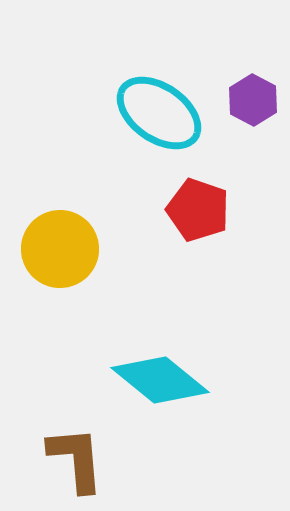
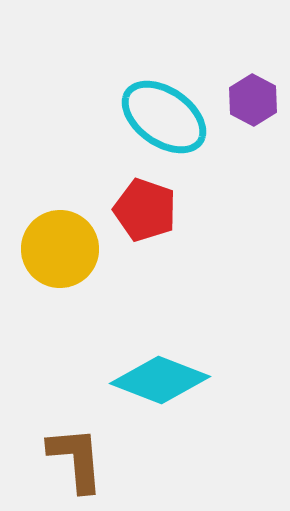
cyan ellipse: moved 5 px right, 4 px down
red pentagon: moved 53 px left
cyan diamond: rotated 18 degrees counterclockwise
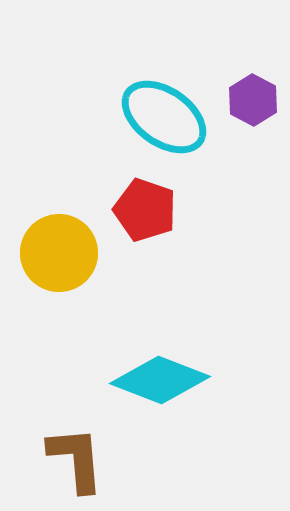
yellow circle: moved 1 px left, 4 px down
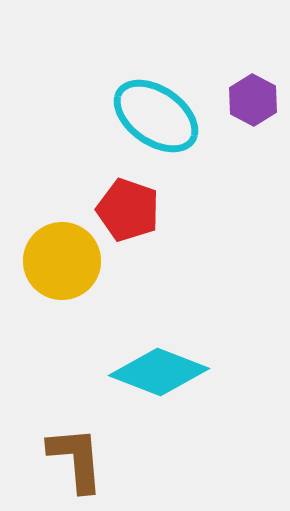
cyan ellipse: moved 8 px left, 1 px up
red pentagon: moved 17 px left
yellow circle: moved 3 px right, 8 px down
cyan diamond: moved 1 px left, 8 px up
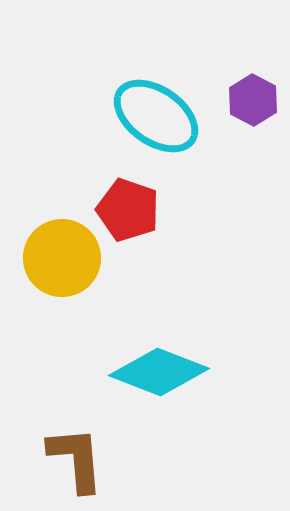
yellow circle: moved 3 px up
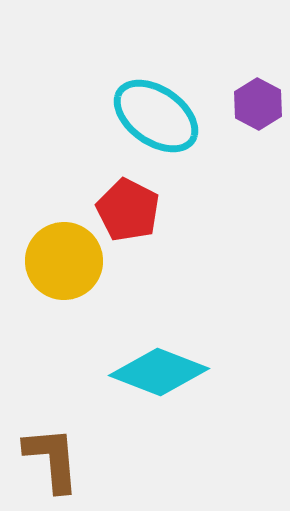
purple hexagon: moved 5 px right, 4 px down
red pentagon: rotated 8 degrees clockwise
yellow circle: moved 2 px right, 3 px down
brown L-shape: moved 24 px left
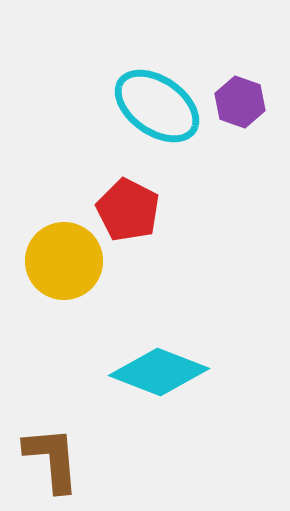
purple hexagon: moved 18 px left, 2 px up; rotated 9 degrees counterclockwise
cyan ellipse: moved 1 px right, 10 px up
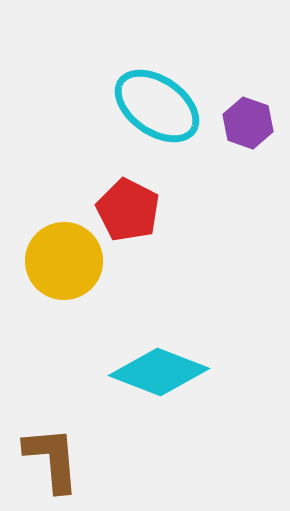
purple hexagon: moved 8 px right, 21 px down
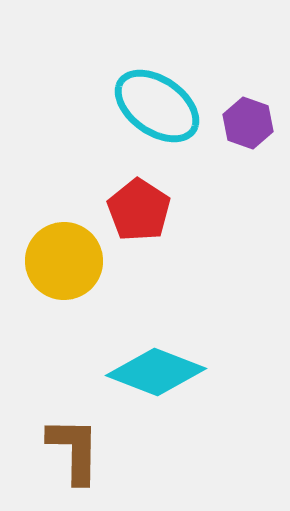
red pentagon: moved 11 px right; rotated 6 degrees clockwise
cyan diamond: moved 3 px left
brown L-shape: moved 22 px right, 9 px up; rotated 6 degrees clockwise
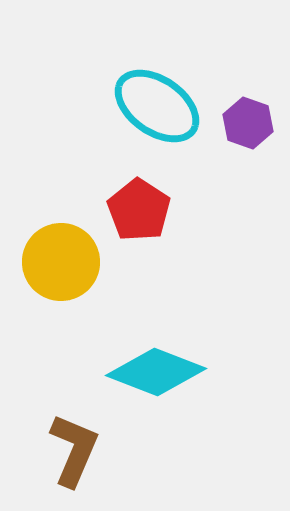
yellow circle: moved 3 px left, 1 px down
brown L-shape: rotated 22 degrees clockwise
